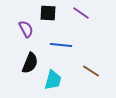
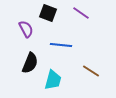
black square: rotated 18 degrees clockwise
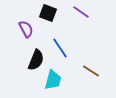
purple line: moved 1 px up
blue line: moved 1 px left, 3 px down; rotated 50 degrees clockwise
black semicircle: moved 6 px right, 3 px up
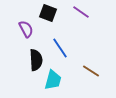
black semicircle: rotated 25 degrees counterclockwise
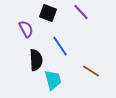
purple line: rotated 12 degrees clockwise
blue line: moved 2 px up
cyan trapezoid: rotated 30 degrees counterclockwise
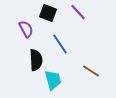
purple line: moved 3 px left
blue line: moved 2 px up
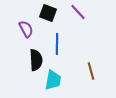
blue line: moved 3 px left; rotated 35 degrees clockwise
brown line: rotated 42 degrees clockwise
cyan trapezoid: rotated 25 degrees clockwise
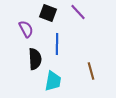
black semicircle: moved 1 px left, 1 px up
cyan trapezoid: moved 1 px down
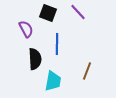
brown line: moved 4 px left; rotated 36 degrees clockwise
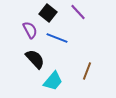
black square: rotated 18 degrees clockwise
purple semicircle: moved 4 px right, 1 px down
blue line: moved 6 px up; rotated 70 degrees counterclockwise
black semicircle: rotated 40 degrees counterclockwise
cyan trapezoid: rotated 30 degrees clockwise
